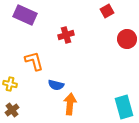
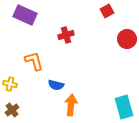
orange arrow: moved 1 px right, 1 px down
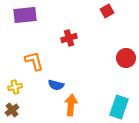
purple rectangle: rotated 30 degrees counterclockwise
red cross: moved 3 px right, 3 px down
red circle: moved 1 px left, 19 px down
yellow cross: moved 5 px right, 3 px down; rotated 24 degrees counterclockwise
cyan rectangle: moved 5 px left; rotated 35 degrees clockwise
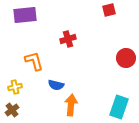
red square: moved 2 px right, 1 px up; rotated 16 degrees clockwise
red cross: moved 1 px left, 1 px down
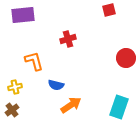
purple rectangle: moved 2 px left
orange arrow: rotated 50 degrees clockwise
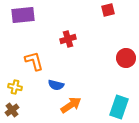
red square: moved 1 px left
yellow cross: rotated 24 degrees clockwise
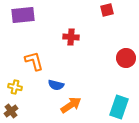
red square: moved 1 px left
red cross: moved 3 px right, 2 px up; rotated 21 degrees clockwise
brown cross: moved 1 px left, 1 px down
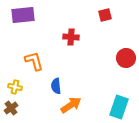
red square: moved 2 px left, 5 px down
blue semicircle: moved 1 px down; rotated 70 degrees clockwise
brown cross: moved 3 px up
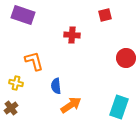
purple rectangle: rotated 25 degrees clockwise
red cross: moved 1 px right, 2 px up
yellow cross: moved 1 px right, 4 px up
